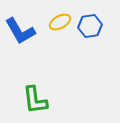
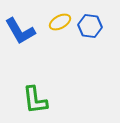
blue hexagon: rotated 15 degrees clockwise
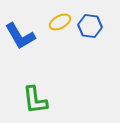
blue L-shape: moved 5 px down
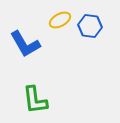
yellow ellipse: moved 2 px up
blue L-shape: moved 5 px right, 8 px down
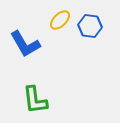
yellow ellipse: rotated 15 degrees counterclockwise
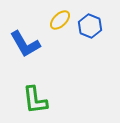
blue hexagon: rotated 15 degrees clockwise
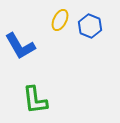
yellow ellipse: rotated 20 degrees counterclockwise
blue L-shape: moved 5 px left, 2 px down
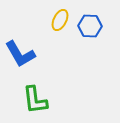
blue hexagon: rotated 20 degrees counterclockwise
blue L-shape: moved 8 px down
